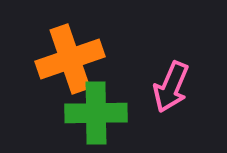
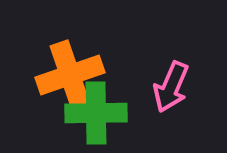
orange cross: moved 16 px down
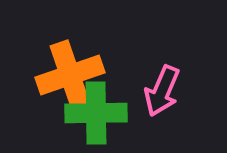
pink arrow: moved 9 px left, 4 px down
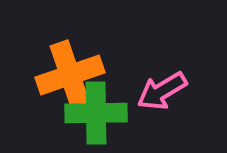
pink arrow: rotated 36 degrees clockwise
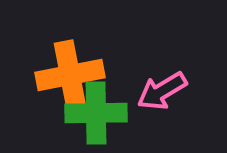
orange cross: rotated 8 degrees clockwise
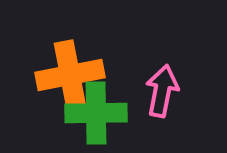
pink arrow: rotated 132 degrees clockwise
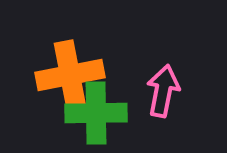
pink arrow: moved 1 px right
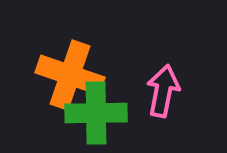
orange cross: rotated 30 degrees clockwise
